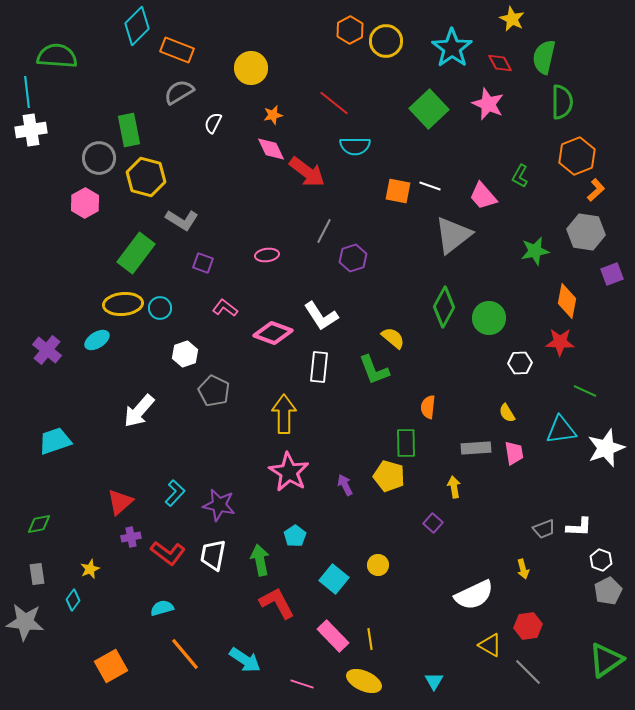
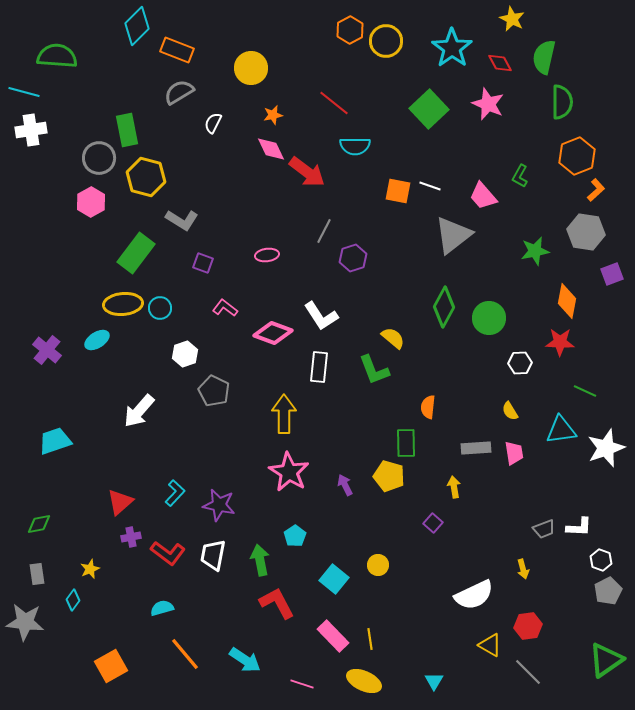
cyan line at (27, 92): moved 3 px left; rotated 68 degrees counterclockwise
green rectangle at (129, 130): moved 2 px left
pink hexagon at (85, 203): moved 6 px right, 1 px up
yellow semicircle at (507, 413): moved 3 px right, 2 px up
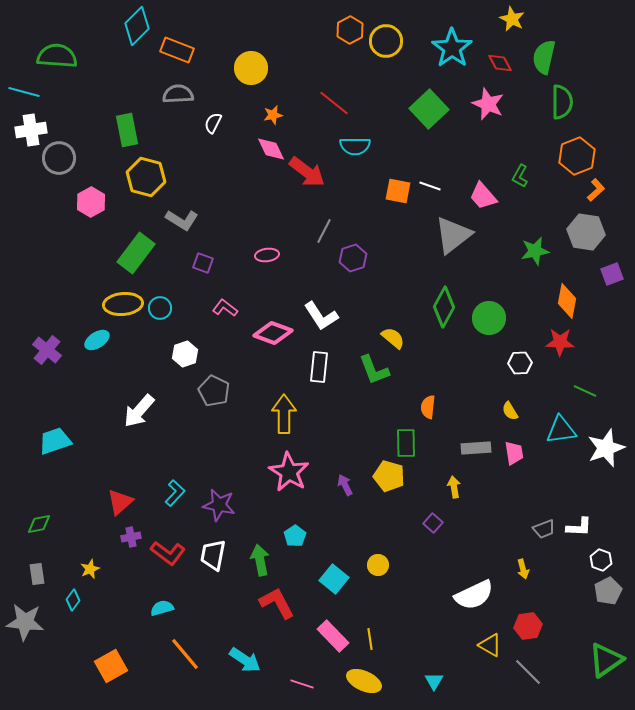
gray semicircle at (179, 92): moved 1 px left, 2 px down; rotated 28 degrees clockwise
gray circle at (99, 158): moved 40 px left
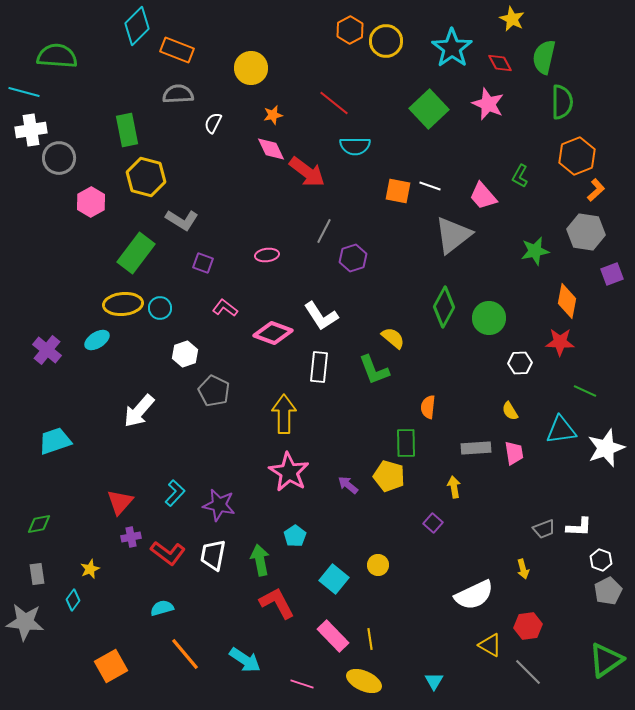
purple arrow at (345, 485): moved 3 px right; rotated 25 degrees counterclockwise
red triangle at (120, 502): rotated 8 degrees counterclockwise
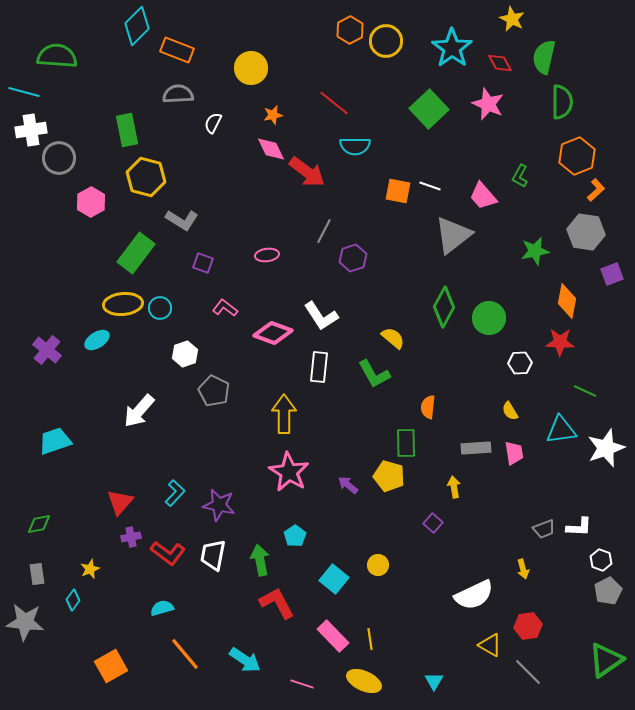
green L-shape at (374, 370): moved 4 px down; rotated 8 degrees counterclockwise
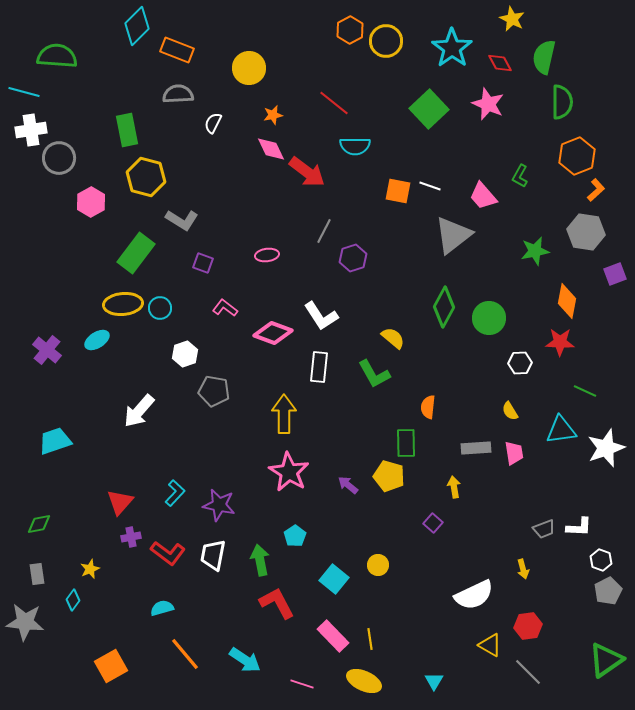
yellow circle at (251, 68): moved 2 px left
purple square at (612, 274): moved 3 px right
gray pentagon at (214, 391): rotated 16 degrees counterclockwise
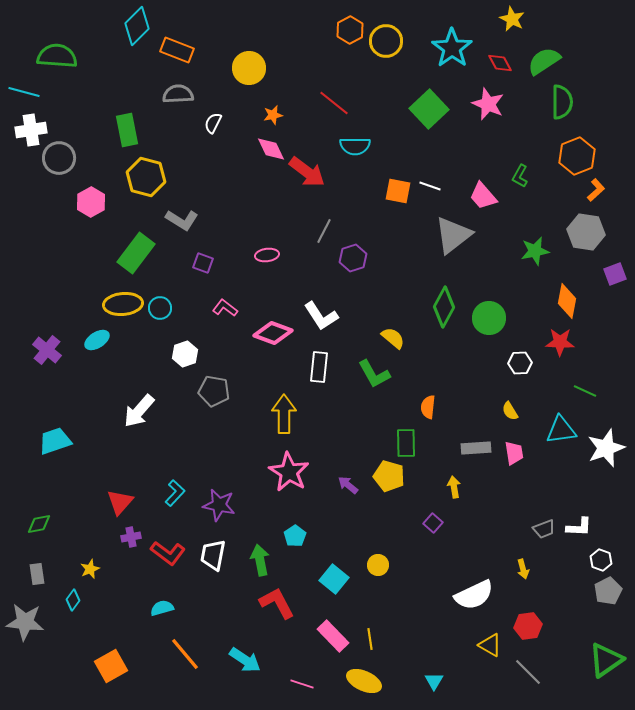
green semicircle at (544, 57): moved 4 px down; rotated 44 degrees clockwise
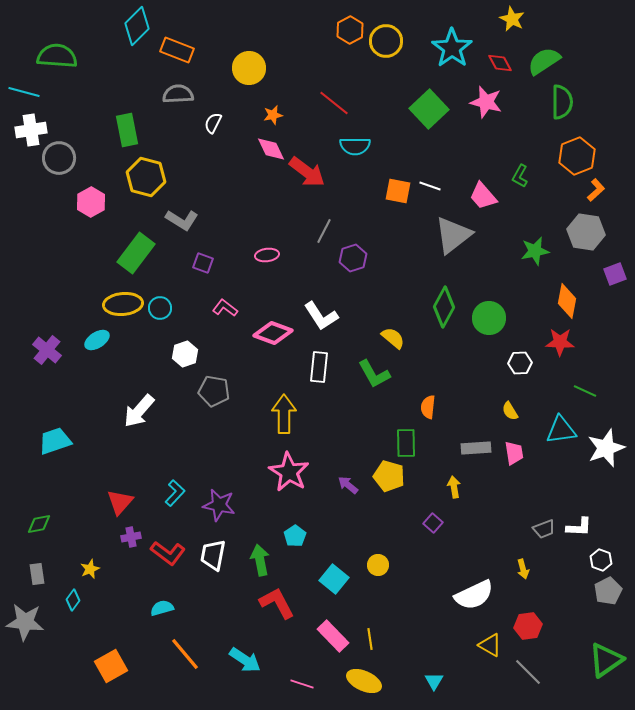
pink star at (488, 104): moved 2 px left, 2 px up; rotated 8 degrees counterclockwise
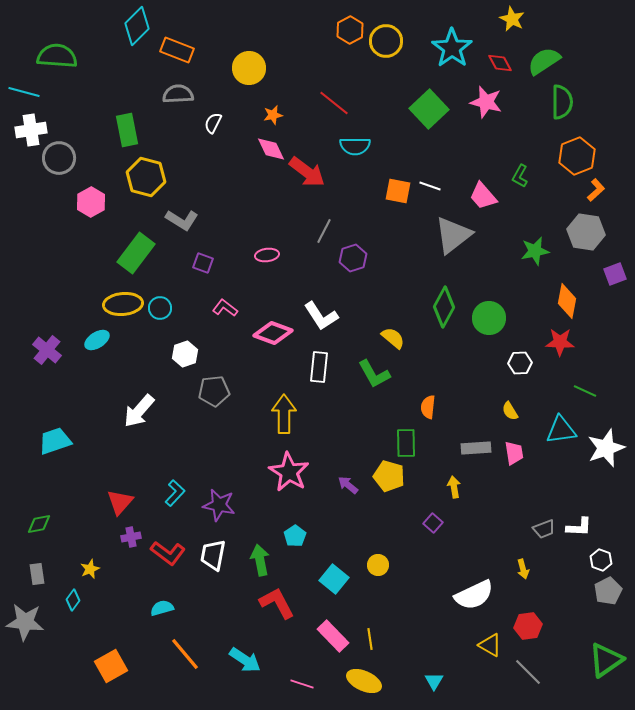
gray pentagon at (214, 391): rotated 16 degrees counterclockwise
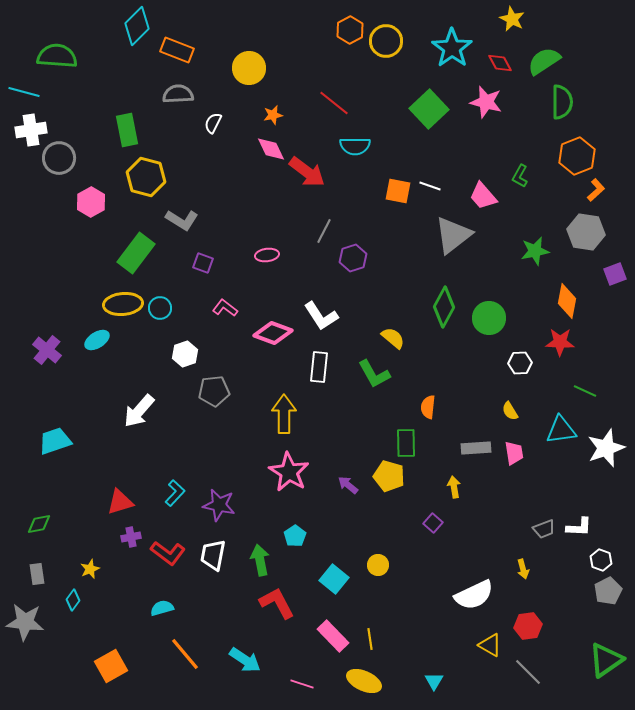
red triangle at (120, 502): rotated 32 degrees clockwise
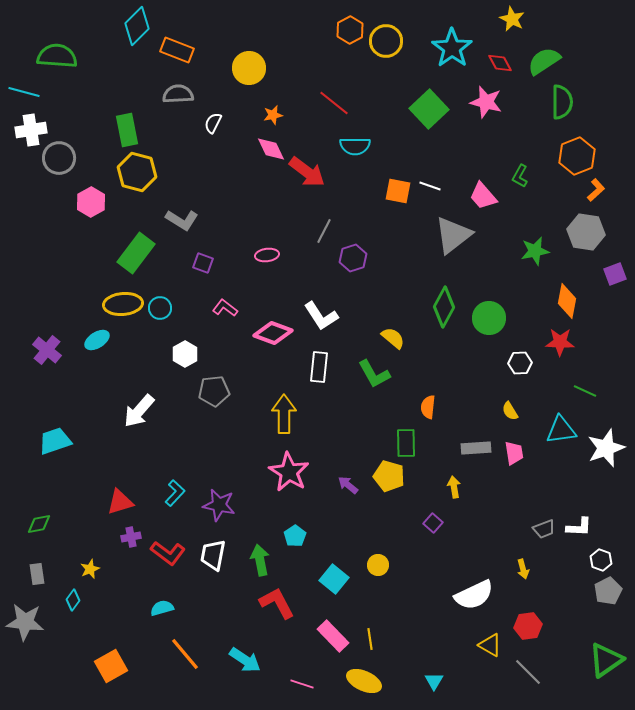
yellow hexagon at (146, 177): moved 9 px left, 5 px up
white hexagon at (185, 354): rotated 10 degrees counterclockwise
